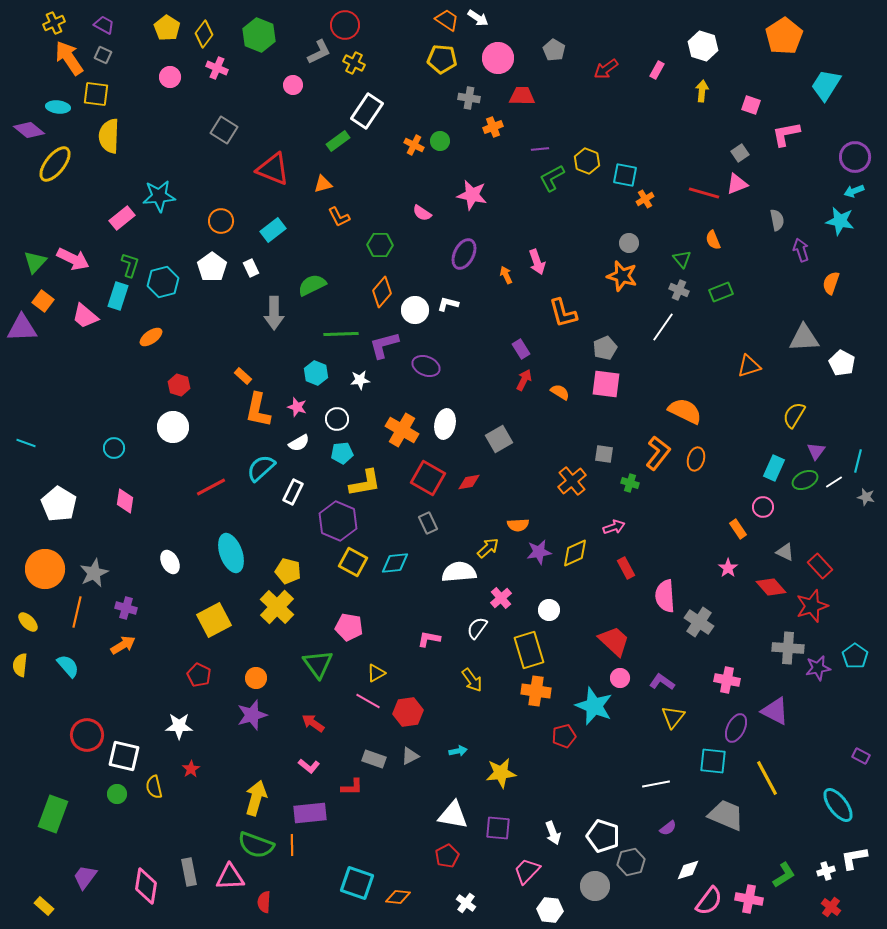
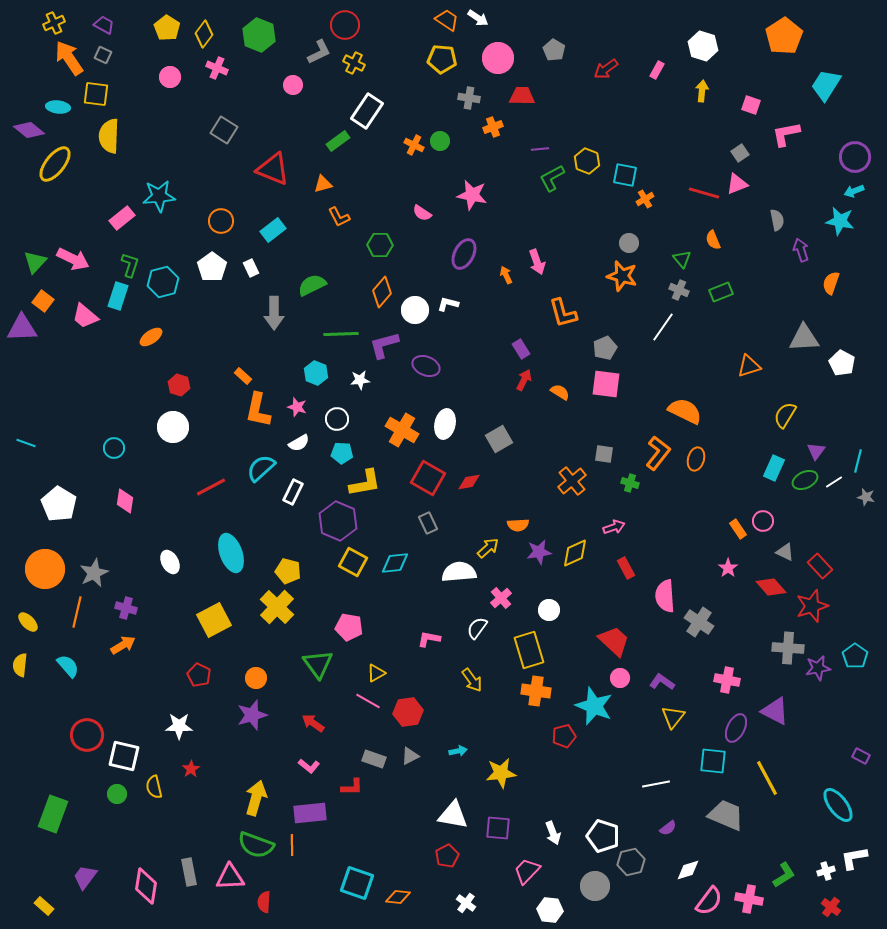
yellow semicircle at (794, 415): moved 9 px left
cyan pentagon at (342, 453): rotated 10 degrees clockwise
pink circle at (763, 507): moved 14 px down
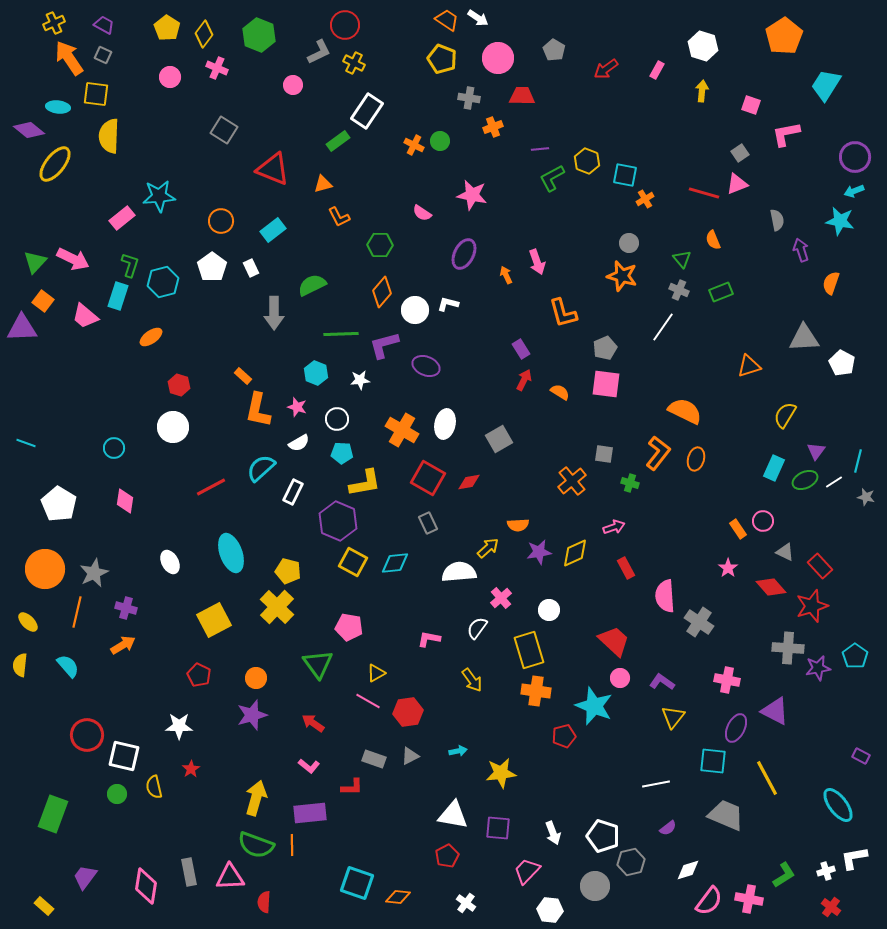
yellow pentagon at (442, 59): rotated 16 degrees clockwise
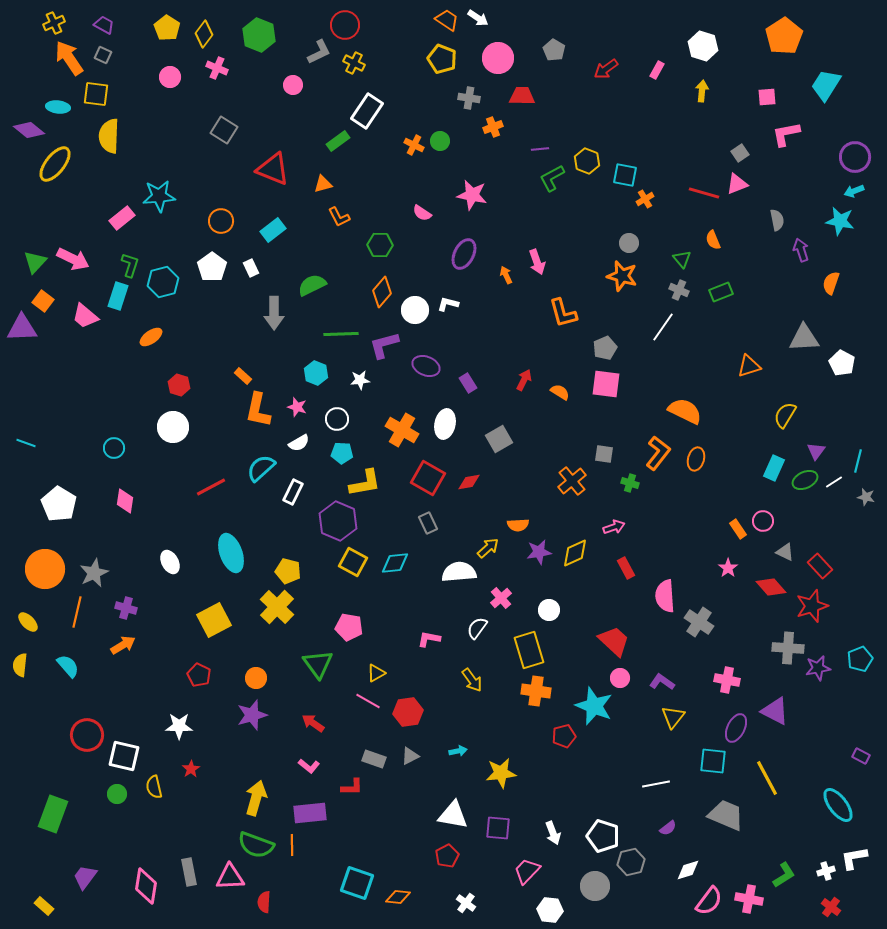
pink square at (751, 105): moved 16 px right, 8 px up; rotated 24 degrees counterclockwise
purple rectangle at (521, 349): moved 53 px left, 34 px down
cyan pentagon at (855, 656): moved 5 px right, 3 px down; rotated 15 degrees clockwise
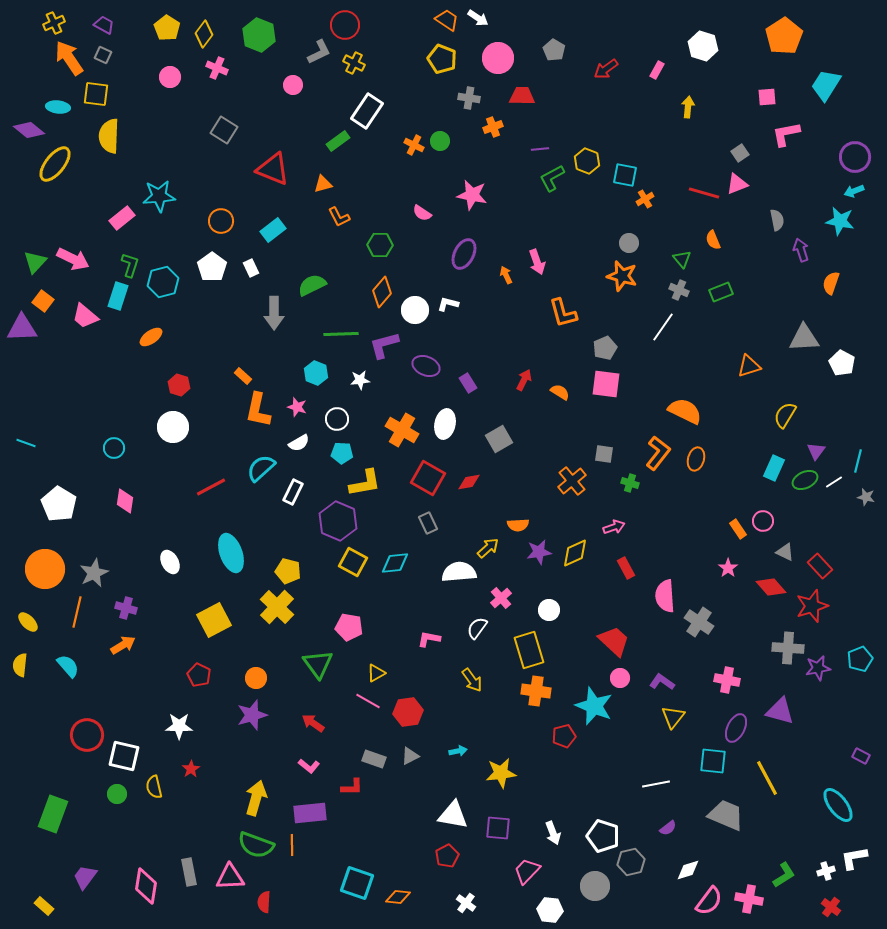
yellow arrow at (702, 91): moved 14 px left, 16 px down
purple triangle at (775, 711): moved 5 px right; rotated 12 degrees counterclockwise
